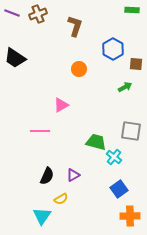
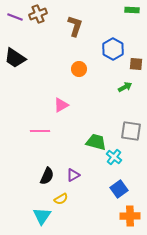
purple line: moved 3 px right, 4 px down
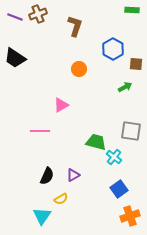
orange cross: rotated 18 degrees counterclockwise
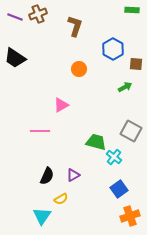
gray square: rotated 20 degrees clockwise
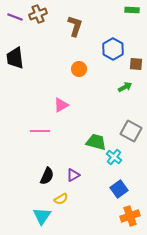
black trapezoid: rotated 50 degrees clockwise
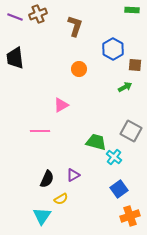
brown square: moved 1 px left, 1 px down
black semicircle: moved 3 px down
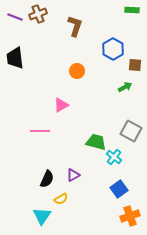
orange circle: moved 2 px left, 2 px down
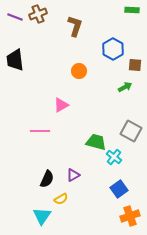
black trapezoid: moved 2 px down
orange circle: moved 2 px right
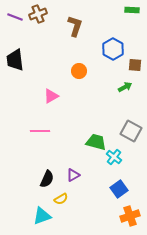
pink triangle: moved 10 px left, 9 px up
cyan triangle: rotated 36 degrees clockwise
